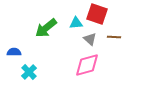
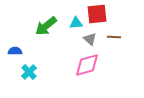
red square: rotated 25 degrees counterclockwise
green arrow: moved 2 px up
blue semicircle: moved 1 px right, 1 px up
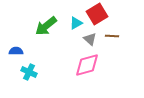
red square: rotated 25 degrees counterclockwise
cyan triangle: rotated 24 degrees counterclockwise
brown line: moved 2 px left, 1 px up
blue semicircle: moved 1 px right
cyan cross: rotated 21 degrees counterclockwise
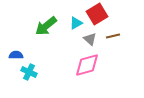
brown line: moved 1 px right; rotated 16 degrees counterclockwise
blue semicircle: moved 4 px down
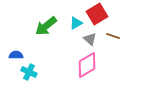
brown line: rotated 32 degrees clockwise
pink diamond: rotated 16 degrees counterclockwise
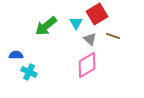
cyan triangle: rotated 32 degrees counterclockwise
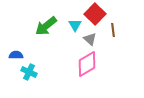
red square: moved 2 px left; rotated 15 degrees counterclockwise
cyan triangle: moved 1 px left, 2 px down
brown line: moved 6 px up; rotated 64 degrees clockwise
pink diamond: moved 1 px up
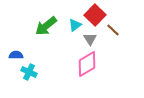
red square: moved 1 px down
cyan triangle: rotated 24 degrees clockwise
brown line: rotated 40 degrees counterclockwise
gray triangle: rotated 16 degrees clockwise
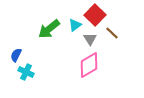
green arrow: moved 3 px right, 3 px down
brown line: moved 1 px left, 3 px down
blue semicircle: rotated 64 degrees counterclockwise
pink diamond: moved 2 px right, 1 px down
cyan cross: moved 3 px left
